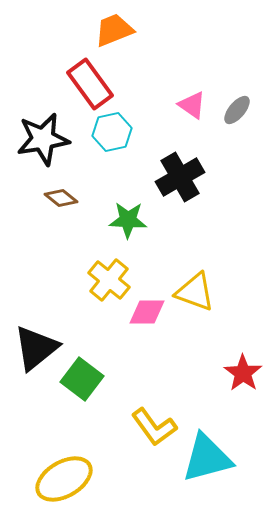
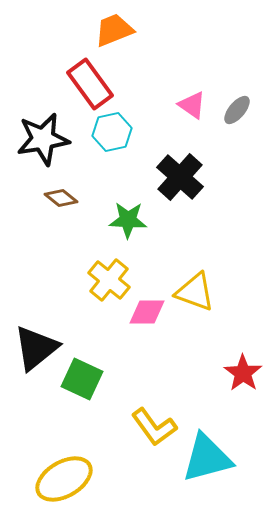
black cross: rotated 18 degrees counterclockwise
green square: rotated 12 degrees counterclockwise
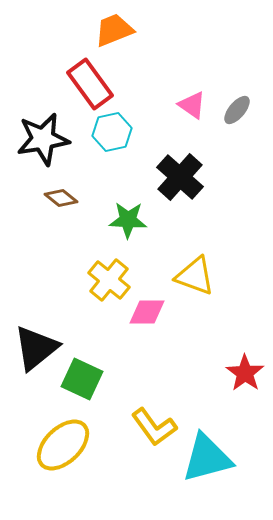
yellow triangle: moved 16 px up
red star: moved 2 px right
yellow ellipse: moved 1 px left, 34 px up; rotated 14 degrees counterclockwise
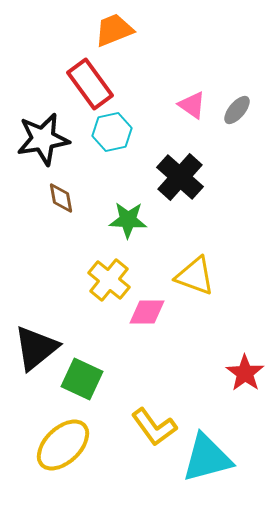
brown diamond: rotated 40 degrees clockwise
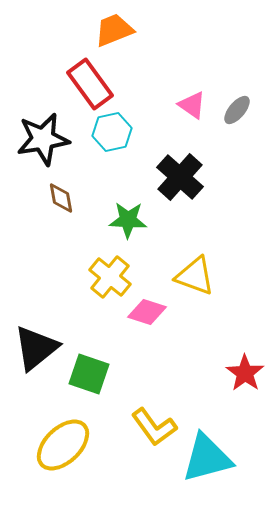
yellow cross: moved 1 px right, 3 px up
pink diamond: rotated 18 degrees clockwise
green square: moved 7 px right, 5 px up; rotated 6 degrees counterclockwise
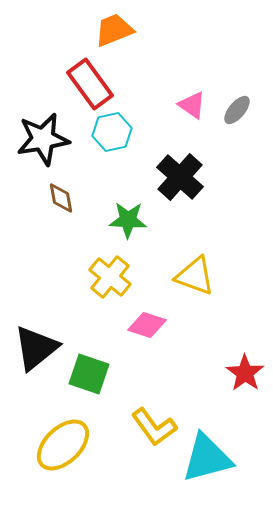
pink diamond: moved 13 px down
